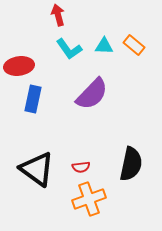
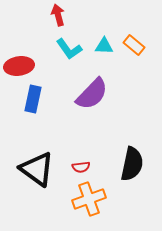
black semicircle: moved 1 px right
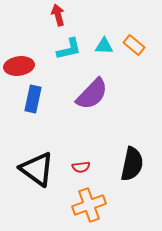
cyan L-shape: rotated 68 degrees counterclockwise
orange cross: moved 6 px down
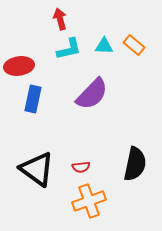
red arrow: moved 2 px right, 4 px down
black semicircle: moved 3 px right
orange cross: moved 4 px up
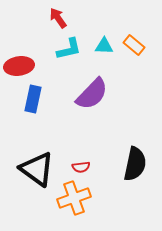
red arrow: moved 2 px left, 1 px up; rotated 20 degrees counterclockwise
orange cross: moved 15 px left, 3 px up
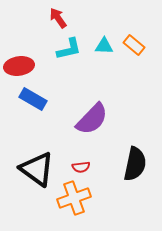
purple semicircle: moved 25 px down
blue rectangle: rotated 72 degrees counterclockwise
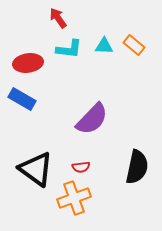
cyan L-shape: rotated 20 degrees clockwise
red ellipse: moved 9 px right, 3 px up
blue rectangle: moved 11 px left
black semicircle: moved 2 px right, 3 px down
black triangle: moved 1 px left
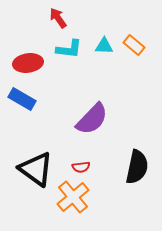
orange cross: moved 1 px left, 1 px up; rotated 20 degrees counterclockwise
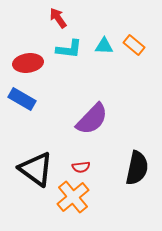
black semicircle: moved 1 px down
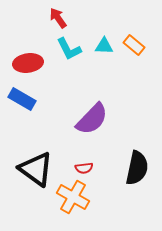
cyan L-shape: rotated 56 degrees clockwise
red semicircle: moved 3 px right, 1 px down
orange cross: rotated 20 degrees counterclockwise
